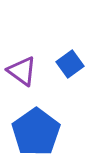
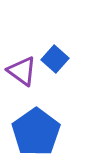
blue square: moved 15 px left, 5 px up; rotated 12 degrees counterclockwise
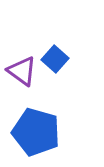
blue pentagon: rotated 21 degrees counterclockwise
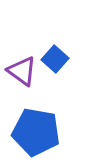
blue pentagon: rotated 6 degrees counterclockwise
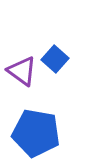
blue pentagon: moved 1 px down
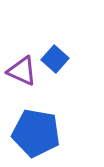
purple triangle: rotated 12 degrees counterclockwise
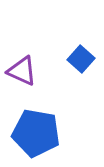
blue square: moved 26 px right
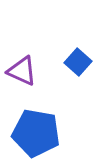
blue square: moved 3 px left, 3 px down
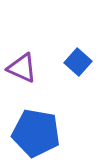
purple triangle: moved 3 px up
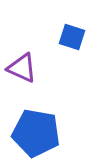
blue square: moved 6 px left, 25 px up; rotated 24 degrees counterclockwise
